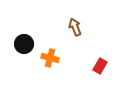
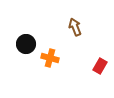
black circle: moved 2 px right
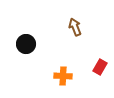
orange cross: moved 13 px right, 18 px down; rotated 12 degrees counterclockwise
red rectangle: moved 1 px down
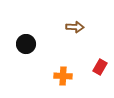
brown arrow: rotated 114 degrees clockwise
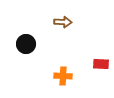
brown arrow: moved 12 px left, 5 px up
red rectangle: moved 1 px right, 3 px up; rotated 63 degrees clockwise
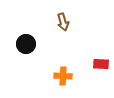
brown arrow: rotated 72 degrees clockwise
